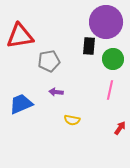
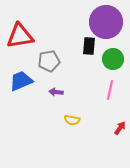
blue trapezoid: moved 23 px up
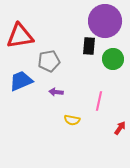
purple circle: moved 1 px left, 1 px up
pink line: moved 11 px left, 11 px down
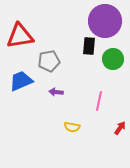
yellow semicircle: moved 7 px down
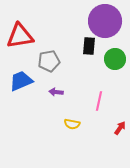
green circle: moved 2 px right
yellow semicircle: moved 3 px up
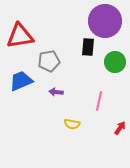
black rectangle: moved 1 px left, 1 px down
green circle: moved 3 px down
